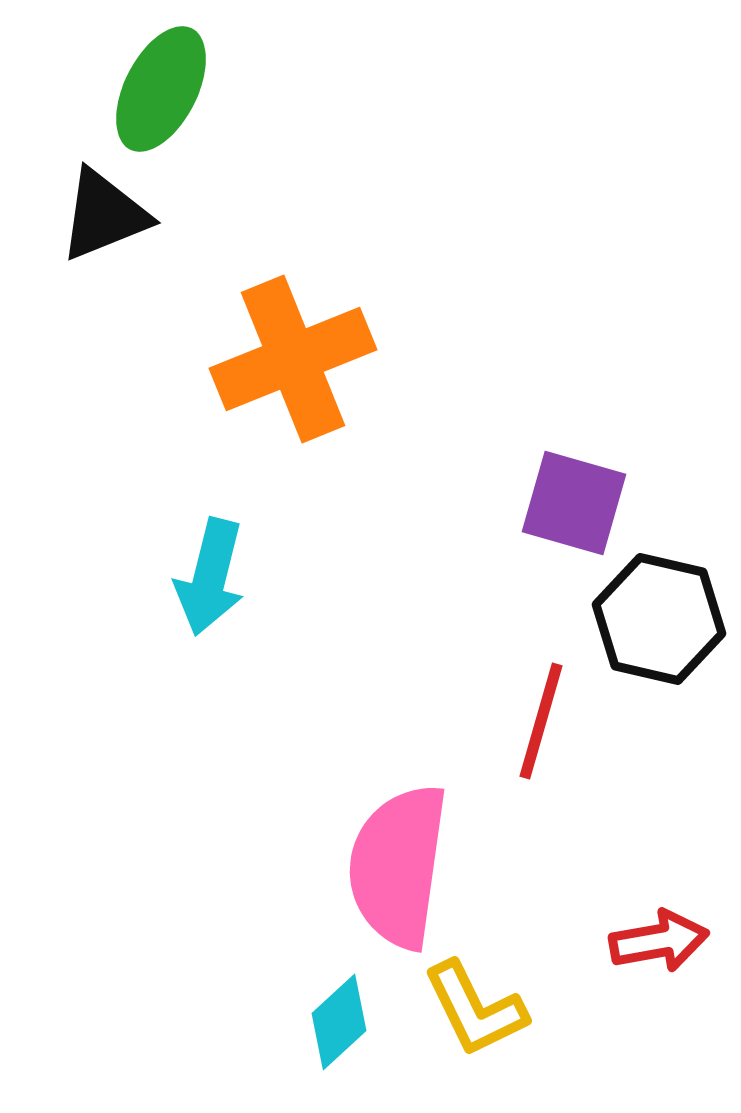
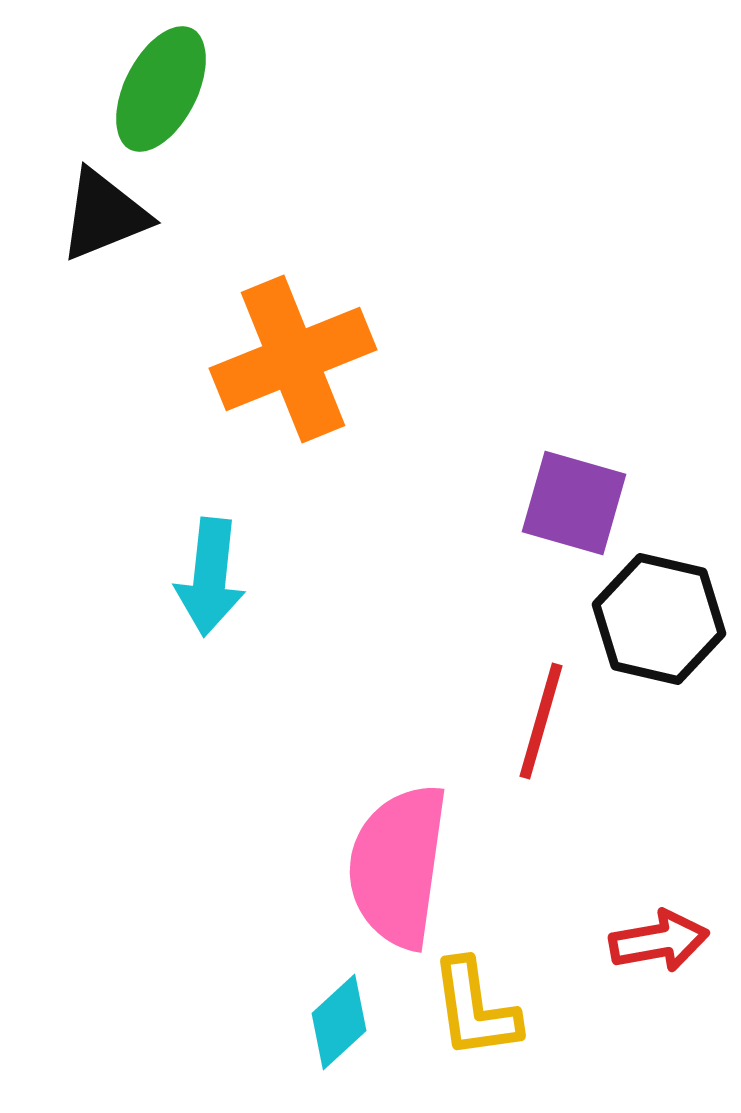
cyan arrow: rotated 8 degrees counterclockwise
yellow L-shape: rotated 18 degrees clockwise
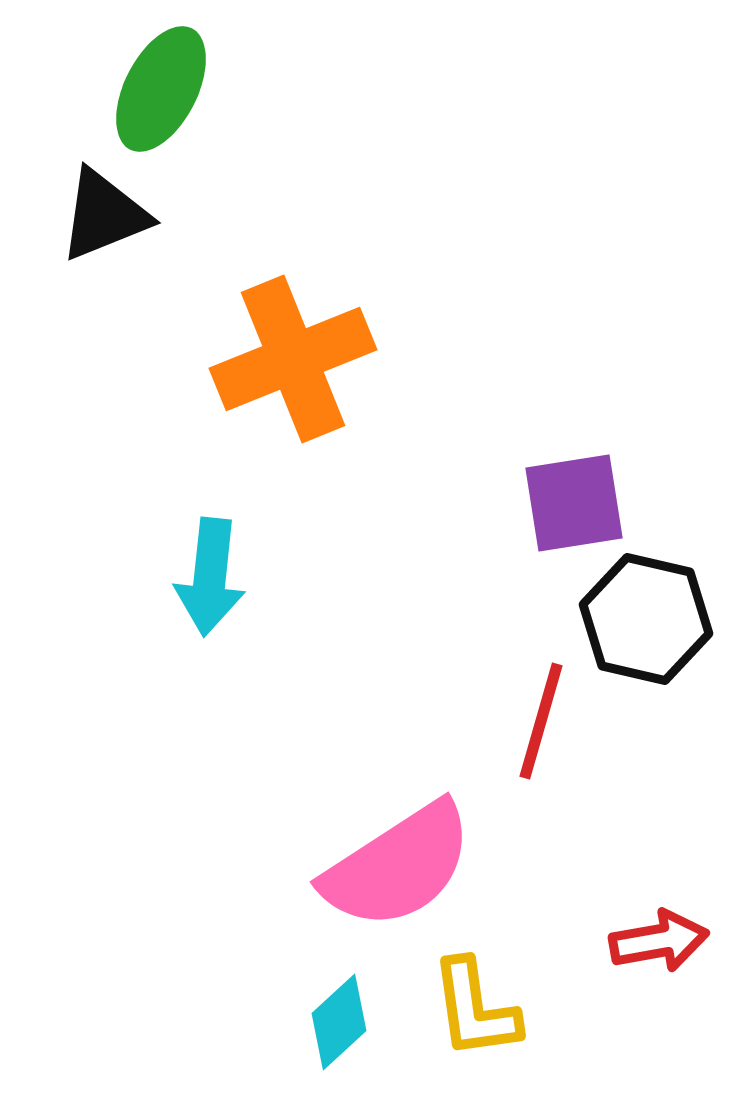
purple square: rotated 25 degrees counterclockwise
black hexagon: moved 13 px left
pink semicircle: rotated 131 degrees counterclockwise
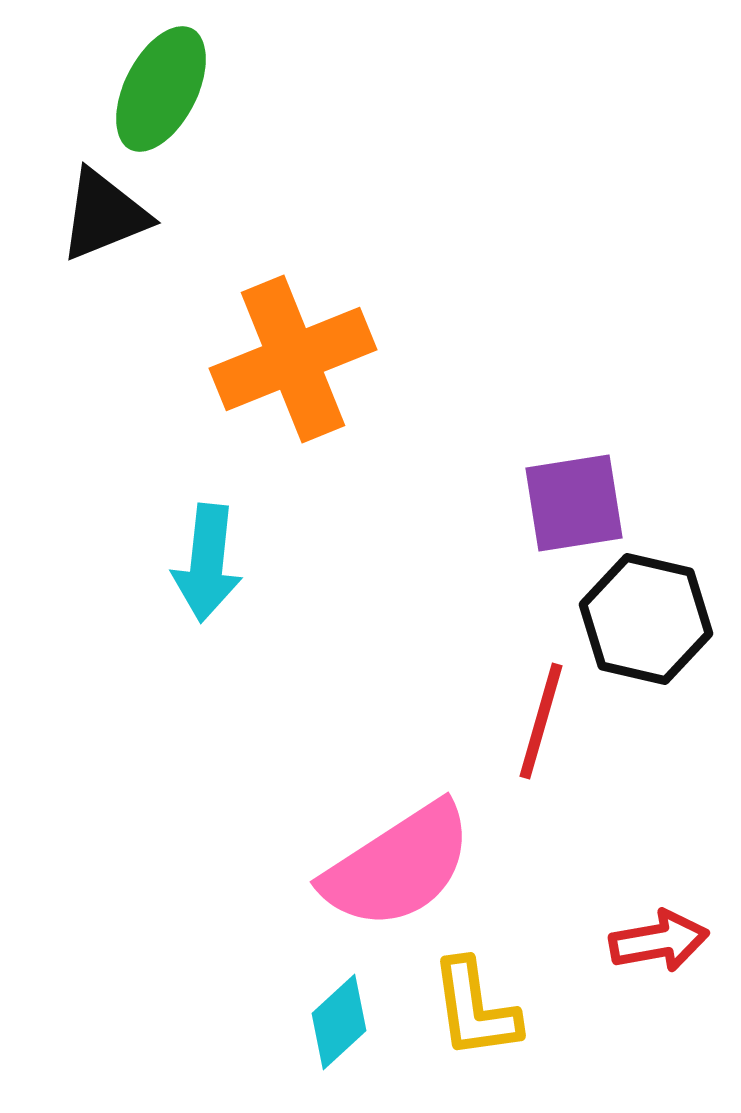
cyan arrow: moved 3 px left, 14 px up
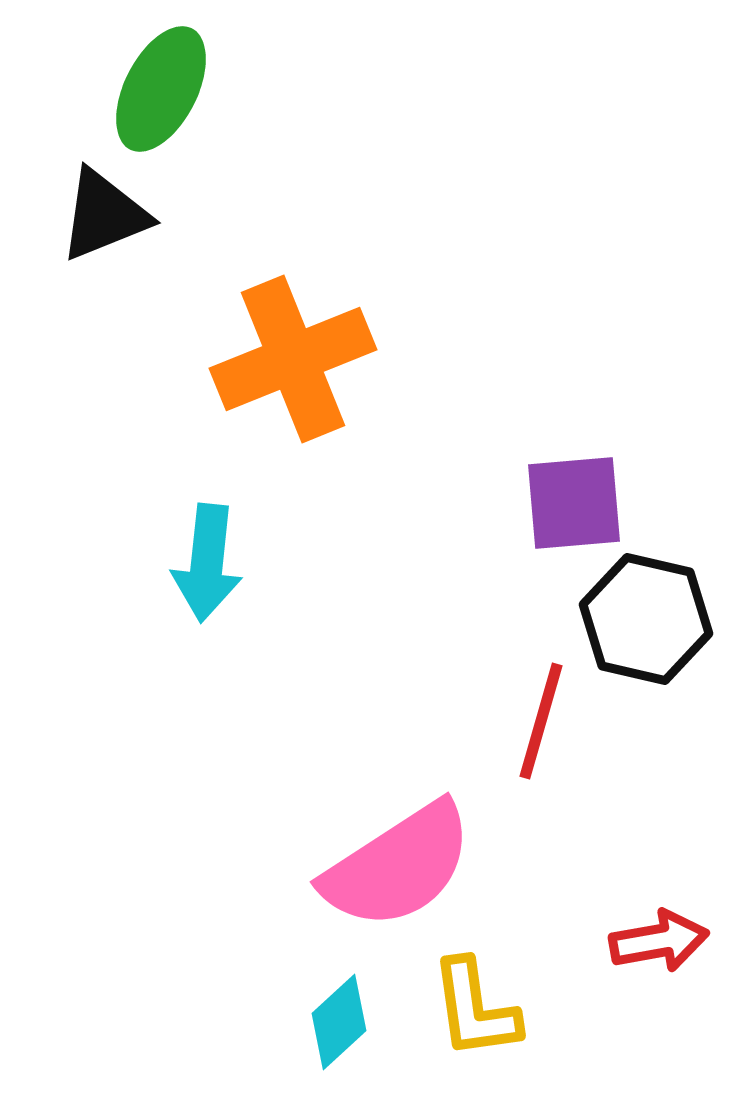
purple square: rotated 4 degrees clockwise
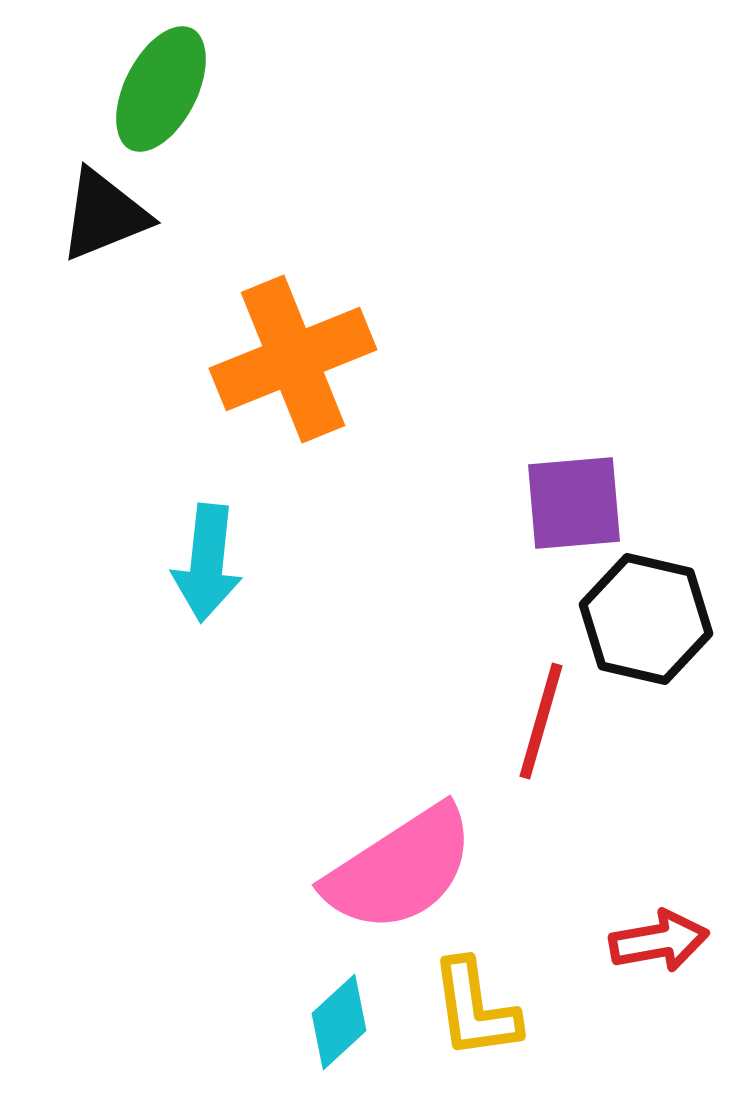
pink semicircle: moved 2 px right, 3 px down
